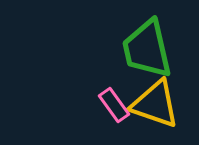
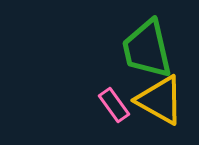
yellow triangle: moved 5 px right, 4 px up; rotated 10 degrees clockwise
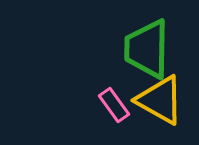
green trapezoid: rotated 14 degrees clockwise
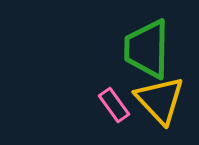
yellow triangle: rotated 18 degrees clockwise
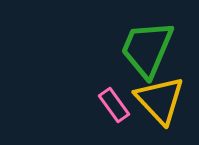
green trapezoid: rotated 22 degrees clockwise
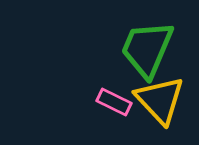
pink rectangle: moved 3 px up; rotated 28 degrees counterclockwise
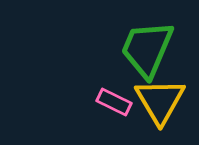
yellow triangle: moved 1 px down; rotated 12 degrees clockwise
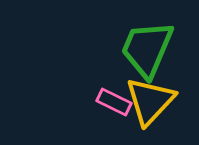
yellow triangle: moved 10 px left; rotated 14 degrees clockwise
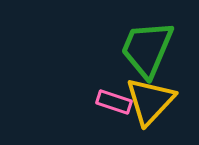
pink rectangle: rotated 8 degrees counterclockwise
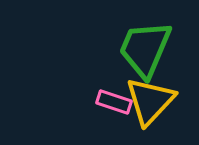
green trapezoid: moved 2 px left
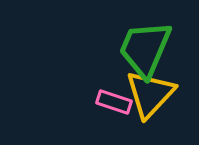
yellow triangle: moved 7 px up
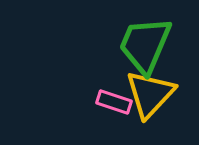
green trapezoid: moved 4 px up
